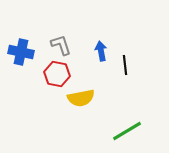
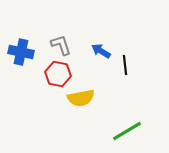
blue arrow: rotated 48 degrees counterclockwise
red hexagon: moved 1 px right
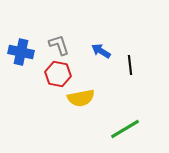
gray L-shape: moved 2 px left
black line: moved 5 px right
green line: moved 2 px left, 2 px up
